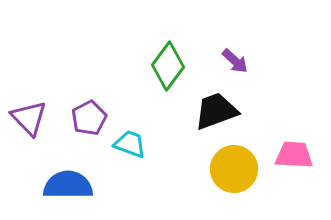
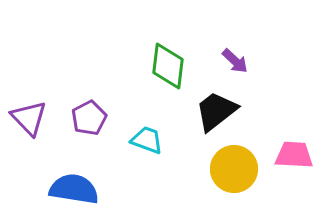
green diamond: rotated 30 degrees counterclockwise
black trapezoid: rotated 18 degrees counterclockwise
cyan trapezoid: moved 17 px right, 4 px up
blue semicircle: moved 6 px right, 4 px down; rotated 9 degrees clockwise
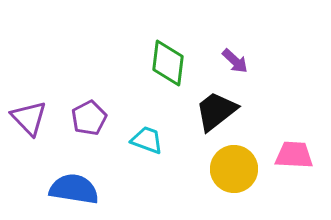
green diamond: moved 3 px up
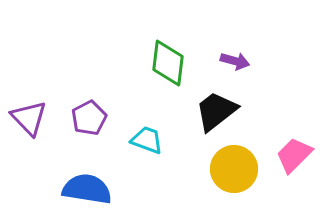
purple arrow: rotated 28 degrees counterclockwise
pink trapezoid: rotated 48 degrees counterclockwise
blue semicircle: moved 13 px right
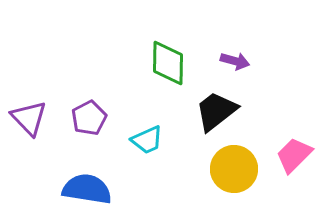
green diamond: rotated 6 degrees counterclockwise
cyan trapezoid: rotated 136 degrees clockwise
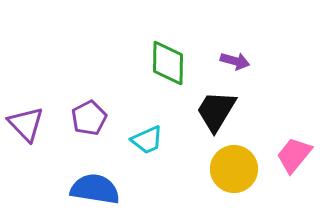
black trapezoid: rotated 21 degrees counterclockwise
purple triangle: moved 3 px left, 6 px down
pink trapezoid: rotated 6 degrees counterclockwise
blue semicircle: moved 8 px right
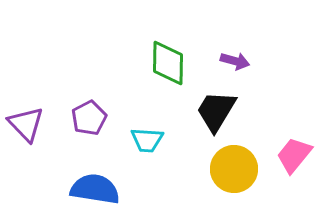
cyan trapezoid: rotated 28 degrees clockwise
